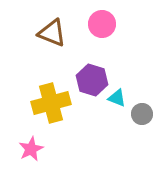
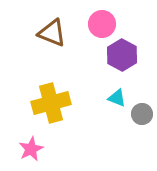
purple hexagon: moved 30 px right, 25 px up; rotated 12 degrees clockwise
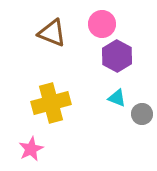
purple hexagon: moved 5 px left, 1 px down
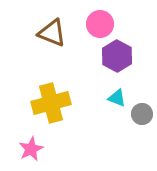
pink circle: moved 2 px left
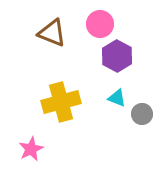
yellow cross: moved 10 px right, 1 px up
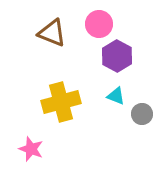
pink circle: moved 1 px left
cyan triangle: moved 1 px left, 2 px up
pink star: rotated 25 degrees counterclockwise
